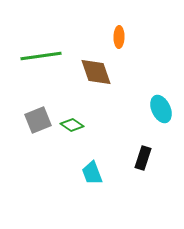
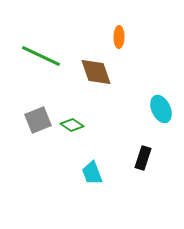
green line: rotated 33 degrees clockwise
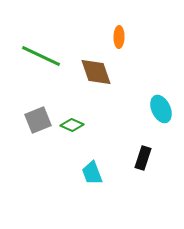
green diamond: rotated 10 degrees counterclockwise
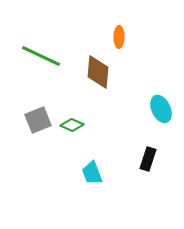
brown diamond: moved 2 px right; rotated 24 degrees clockwise
black rectangle: moved 5 px right, 1 px down
